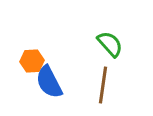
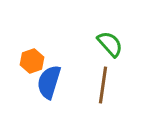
orange hexagon: rotated 15 degrees counterclockwise
blue semicircle: rotated 44 degrees clockwise
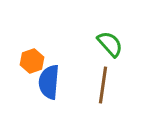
blue semicircle: rotated 12 degrees counterclockwise
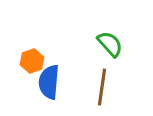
brown line: moved 1 px left, 2 px down
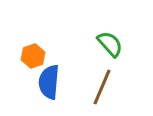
orange hexagon: moved 1 px right, 5 px up
brown line: rotated 15 degrees clockwise
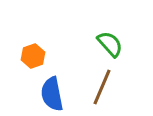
blue semicircle: moved 3 px right, 12 px down; rotated 16 degrees counterclockwise
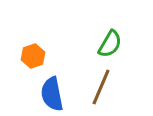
green semicircle: rotated 72 degrees clockwise
brown line: moved 1 px left
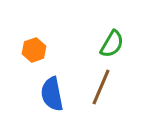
green semicircle: moved 2 px right
orange hexagon: moved 1 px right, 6 px up
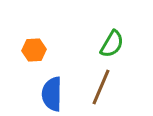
orange hexagon: rotated 15 degrees clockwise
blue semicircle: rotated 12 degrees clockwise
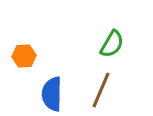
orange hexagon: moved 10 px left, 6 px down
brown line: moved 3 px down
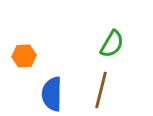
brown line: rotated 9 degrees counterclockwise
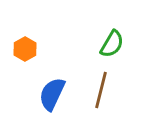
orange hexagon: moved 1 px right, 7 px up; rotated 25 degrees counterclockwise
blue semicircle: rotated 24 degrees clockwise
